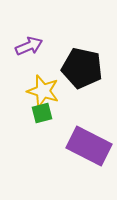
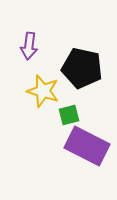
purple arrow: rotated 120 degrees clockwise
green square: moved 27 px right, 2 px down
purple rectangle: moved 2 px left
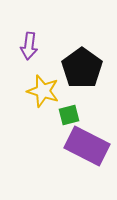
black pentagon: rotated 24 degrees clockwise
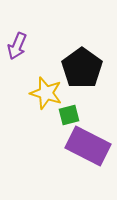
purple arrow: moved 12 px left; rotated 16 degrees clockwise
yellow star: moved 3 px right, 2 px down
purple rectangle: moved 1 px right
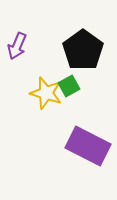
black pentagon: moved 1 px right, 18 px up
green square: moved 29 px up; rotated 15 degrees counterclockwise
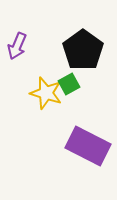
green square: moved 2 px up
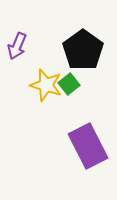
green square: rotated 10 degrees counterclockwise
yellow star: moved 8 px up
purple rectangle: rotated 36 degrees clockwise
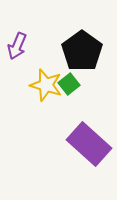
black pentagon: moved 1 px left, 1 px down
purple rectangle: moved 1 px right, 2 px up; rotated 21 degrees counterclockwise
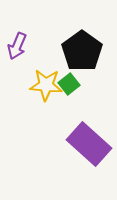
yellow star: rotated 12 degrees counterclockwise
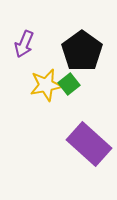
purple arrow: moved 7 px right, 2 px up
yellow star: rotated 16 degrees counterclockwise
